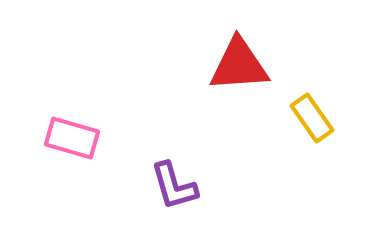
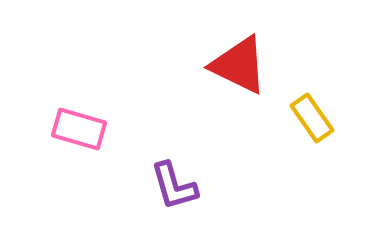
red triangle: rotated 30 degrees clockwise
pink rectangle: moved 7 px right, 9 px up
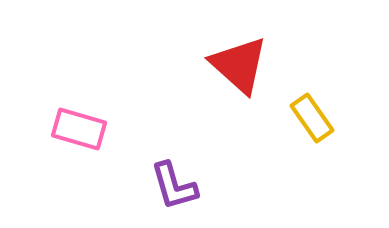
red triangle: rotated 16 degrees clockwise
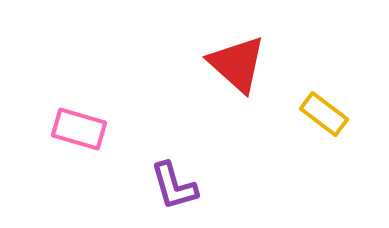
red triangle: moved 2 px left, 1 px up
yellow rectangle: moved 12 px right, 4 px up; rotated 18 degrees counterclockwise
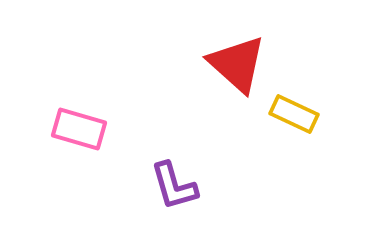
yellow rectangle: moved 30 px left; rotated 12 degrees counterclockwise
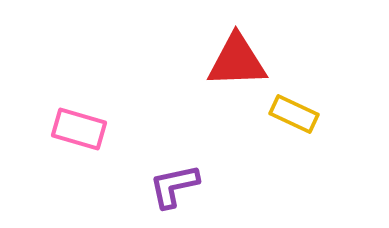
red triangle: moved 3 px up; rotated 44 degrees counterclockwise
purple L-shape: rotated 94 degrees clockwise
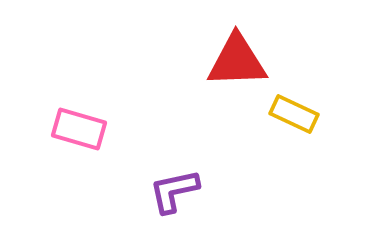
purple L-shape: moved 5 px down
